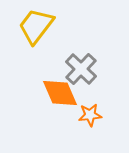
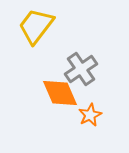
gray cross: rotated 12 degrees clockwise
orange star: rotated 20 degrees counterclockwise
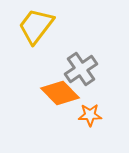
orange diamond: rotated 21 degrees counterclockwise
orange star: rotated 25 degrees clockwise
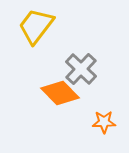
gray cross: rotated 12 degrees counterclockwise
orange star: moved 14 px right, 7 px down
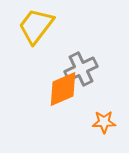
gray cross: rotated 20 degrees clockwise
orange diamond: moved 3 px right, 4 px up; rotated 69 degrees counterclockwise
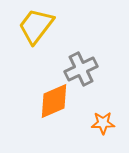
orange diamond: moved 9 px left, 12 px down
orange star: moved 1 px left, 1 px down
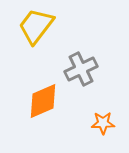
orange diamond: moved 11 px left
